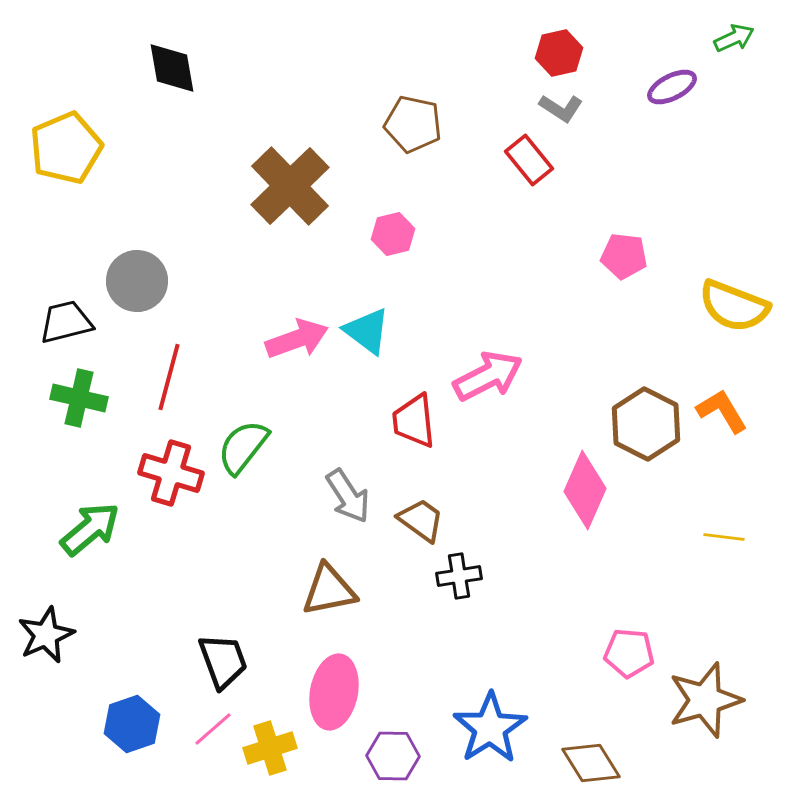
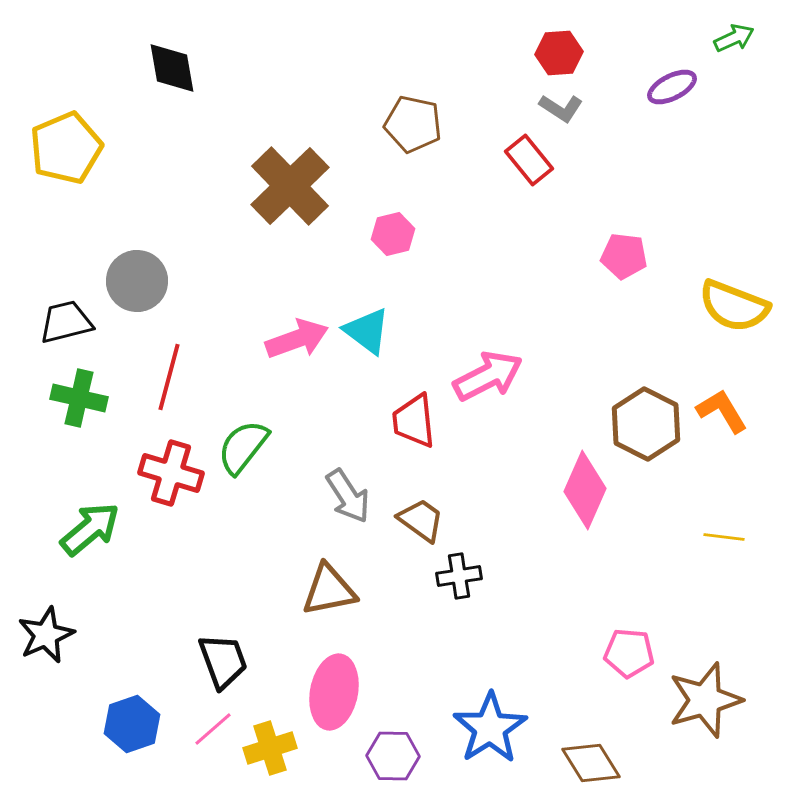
red hexagon at (559, 53): rotated 9 degrees clockwise
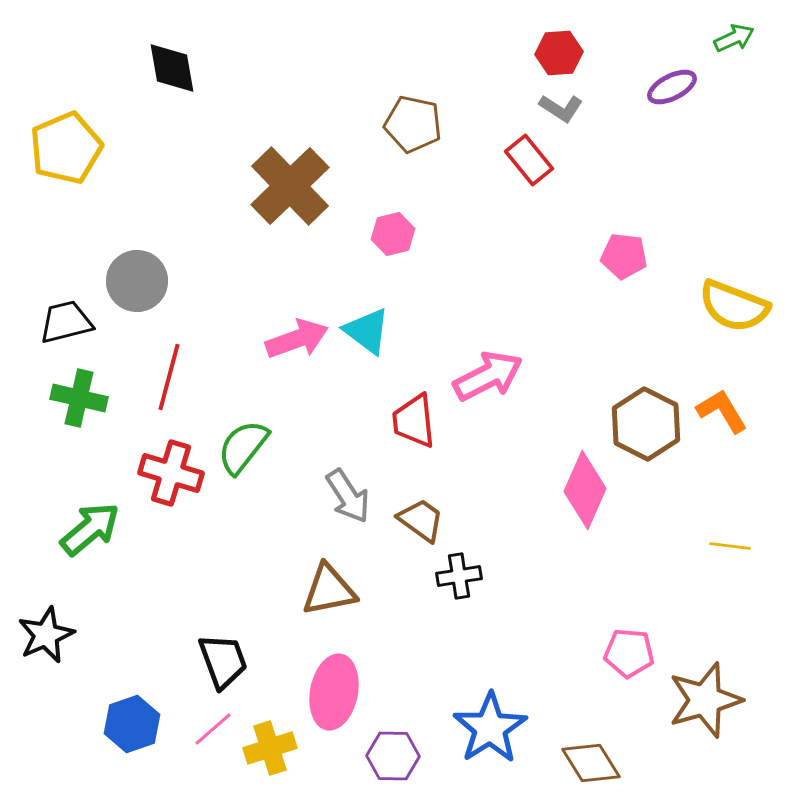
yellow line at (724, 537): moved 6 px right, 9 px down
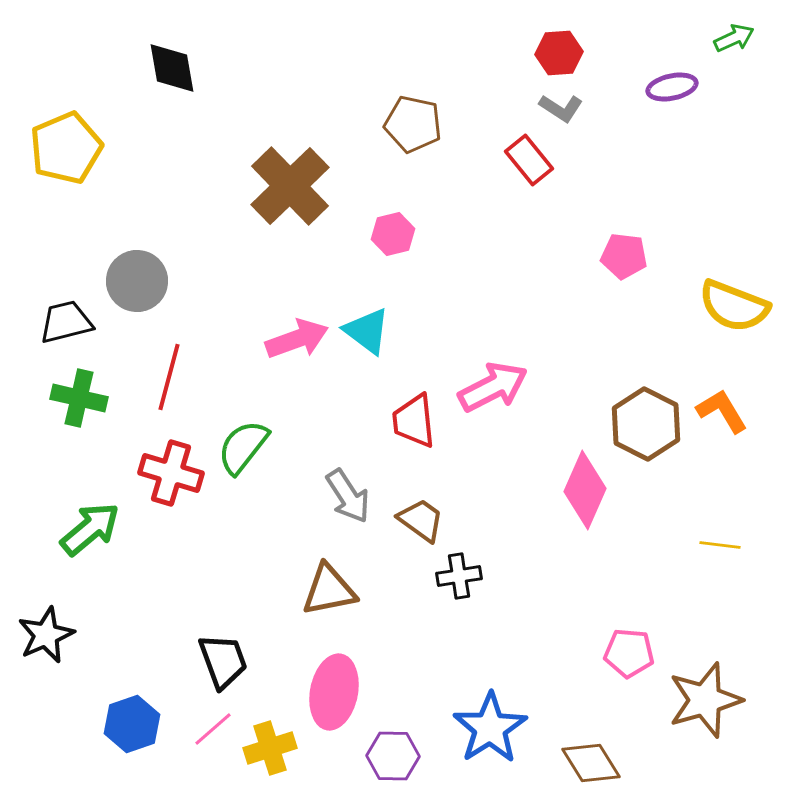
purple ellipse at (672, 87): rotated 15 degrees clockwise
pink arrow at (488, 376): moved 5 px right, 11 px down
yellow line at (730, 546): moved 10 px left, 1 px up
